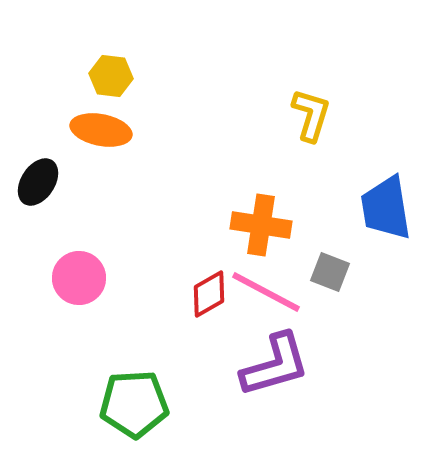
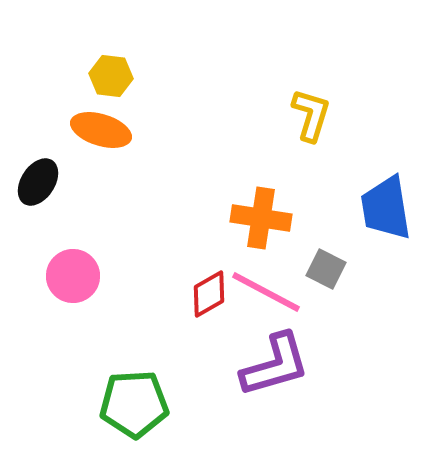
orange ellipse: rotated 6 degrees clockwise
orange cross: moved 7 px up
gray square: moved 4 px left, 3 px up; rotated 6 degrees clockwise
pink circle: moved 6 px left, 2 px up
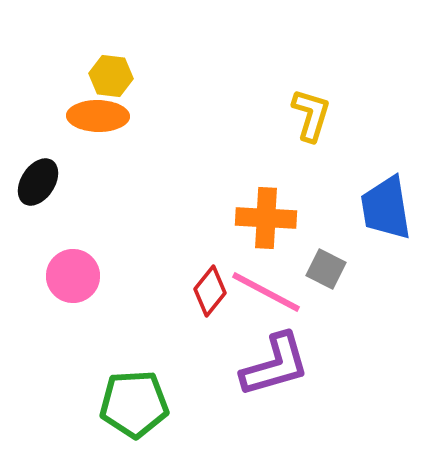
orange ellipse: moved 3 px left, 14 px up; rotated 16 degrees counterclockwise
orange cross: moved 5 px right; rotated 6 degrees counterclockwise
red diamond: moved 1 px right, 3 px up; rotated 21 degrees counterclockwise
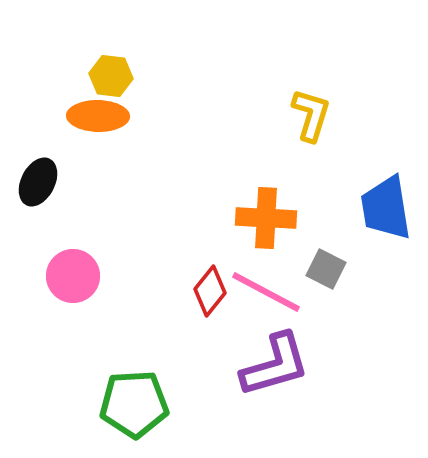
black ellipse: rotated 6 degrees counterclockwise
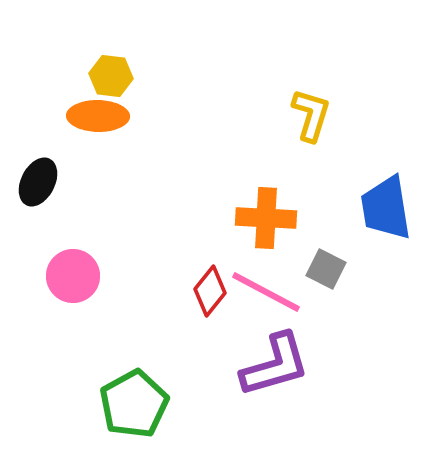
green pentagon: rotated 26 degrees counterclockwise
